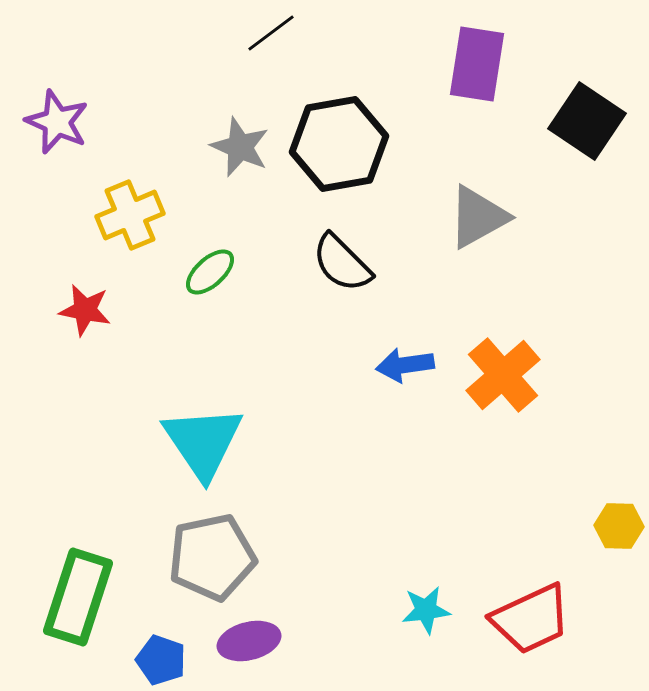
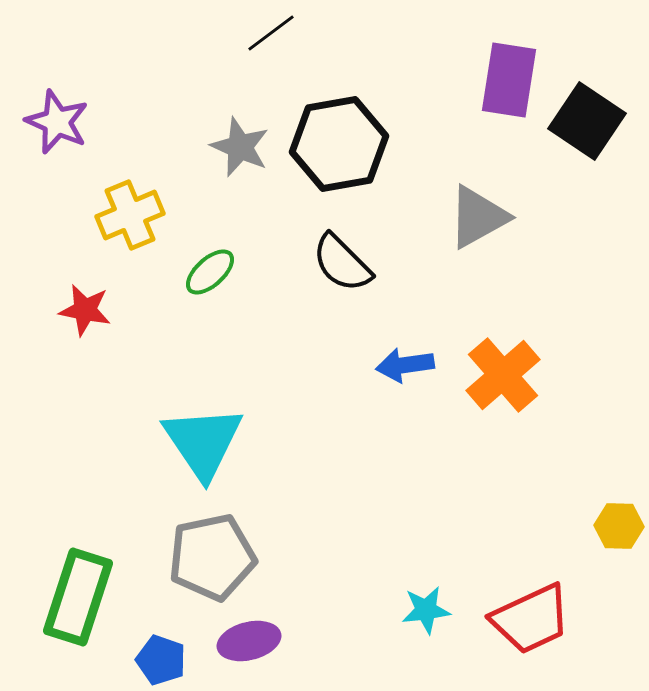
purple rectangle: moved 32 px right, 16 px down
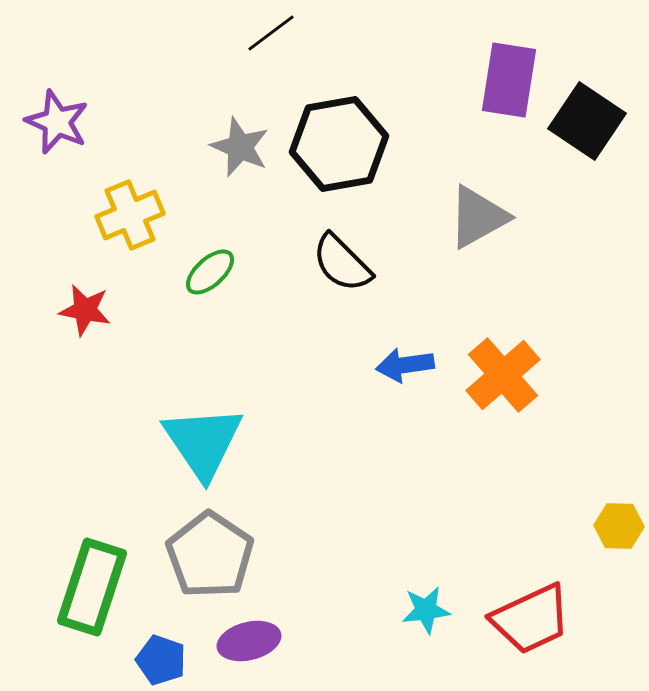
gray pentagon: moved 2 px left, 2 px up; rotated 26 degrees counterclockwise
green rectangle: moved 14 px right, 10 px up
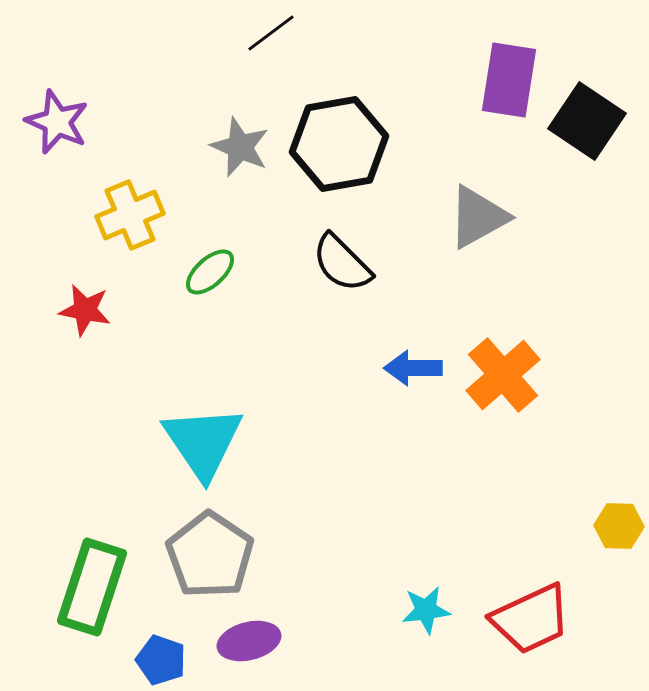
blue arrow: moved 8 px right, 3 px down; rotated 8 degrees clockwise
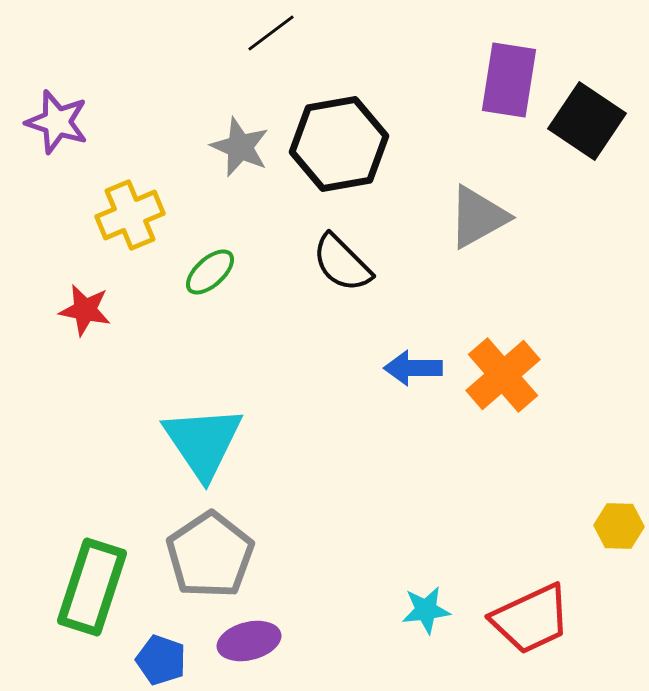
purple star: rotated 6 degrees counterclockwise
gray pentagon: rotated 4 degrees clockwise
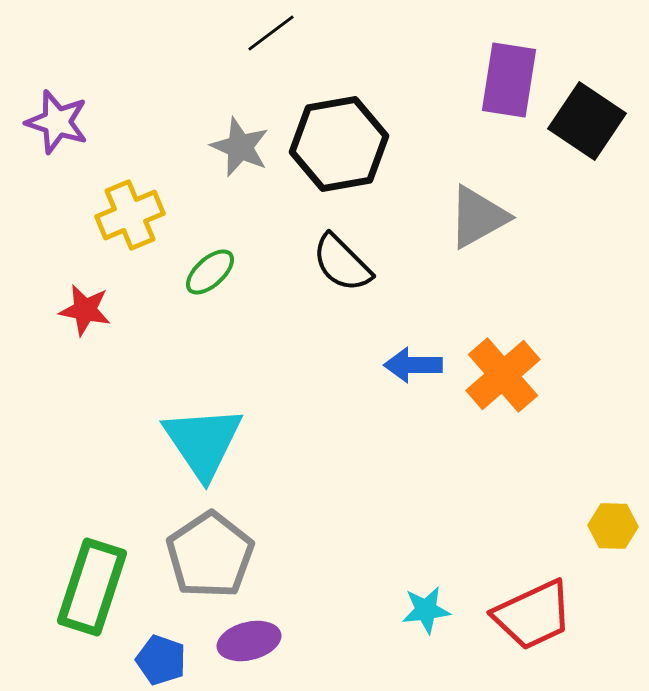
blue arrow: moved 3 px up
yellow hexagon: moved 6 px left
red trapezoid: moved 2 px right, 4 px up
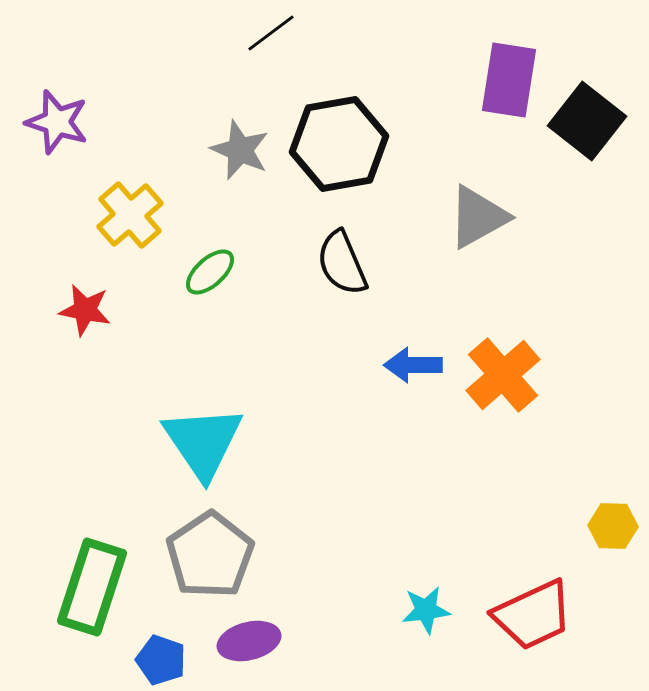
black square: rotated 4 degrees clockwise
gray star: moved 3 px down
yellow cross: rotated 18 degrees counterclockwise
black semicircle: rotated 22 degrees clockwise
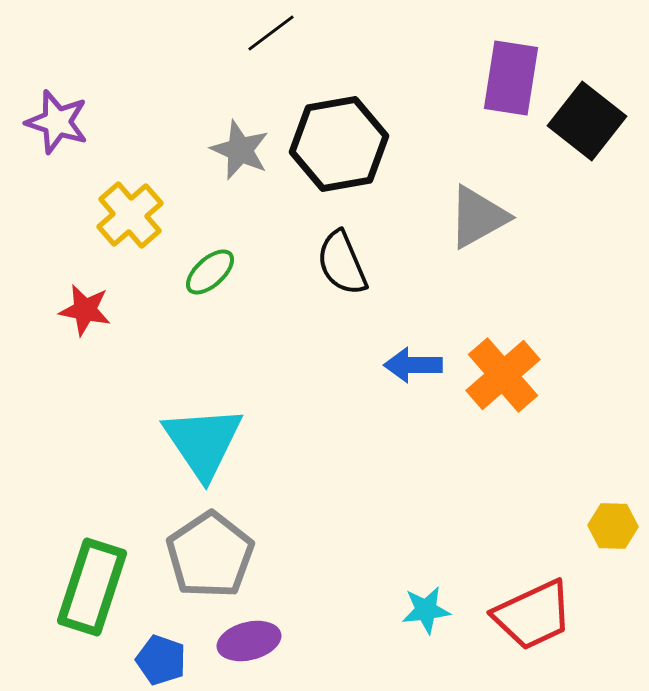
purple rectangle: moved 2 px right, 2 px up
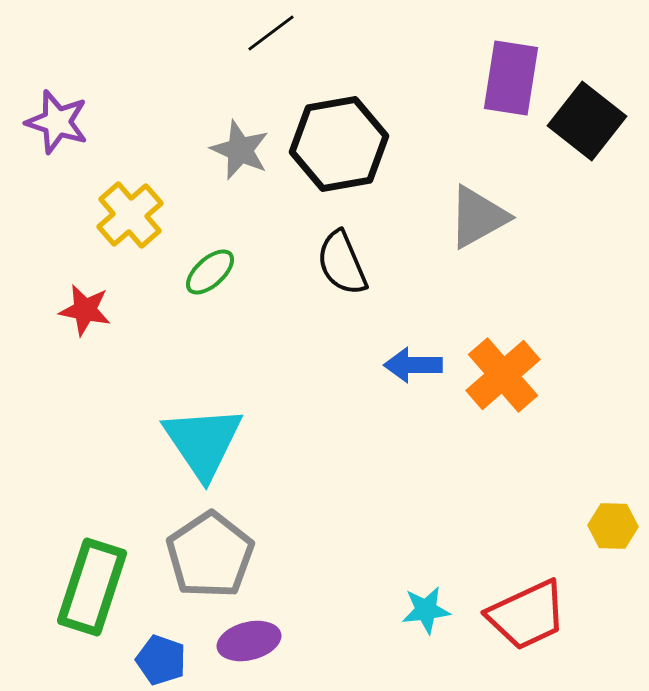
red trapezoid: moved 6 px left
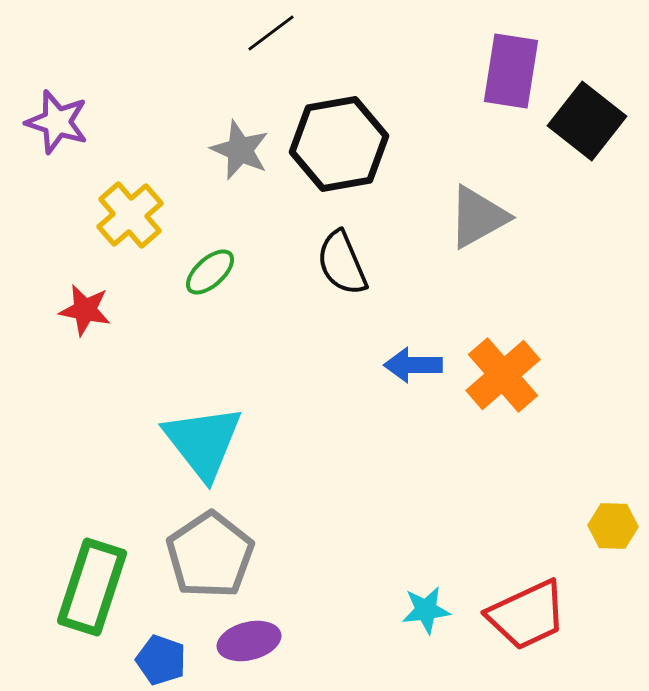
purple rectangle: moved 7 px up
cyan triangle: rotated 4 degrees counterclockwise
